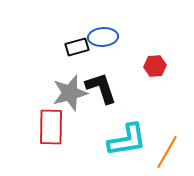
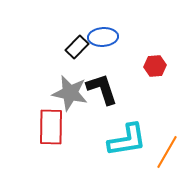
black rectangle: rotated 30 degrees counterclockwise
black L-shape: moved 1 px right, 1 px down
gray star: rotated 27 degrees clockwise
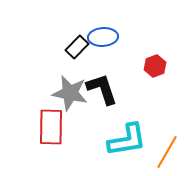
red hexagon: rotated 15 degrees counterclockwise
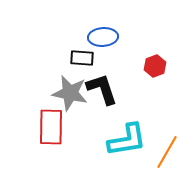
black rectangle: moved 5 px right, 11 px down; rotated 50 degrees clockwise
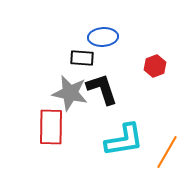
cyan L-shape: moved 3 px left
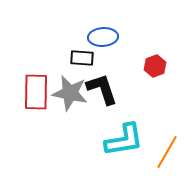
red rectangle: moved 15 px left, 35 px up
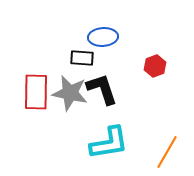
cyan L-shape: moved 15 px left, 3 px down
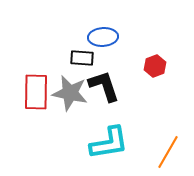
black L-shape: moved 2 px right, 3 px up
orange line: moved 1 px right
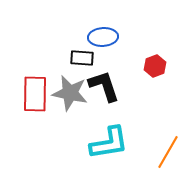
red rectangle: moved 1 px left, 2 px down
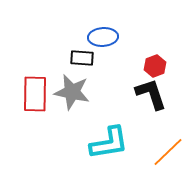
black L-shape: moved 47 px right, 8 px down
gray star: moved 2 px right, 1 px up
orange line: rotated 16 degrees clockwise
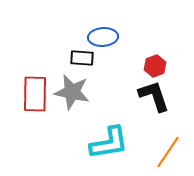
black L-shape: moved 3 px right, 2 px down
orange line: rotated 12 degrees counterclockwise
